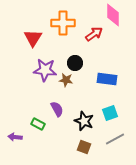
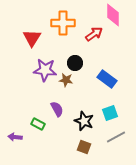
red triangle: moved 1 px left
blue rectangle: rotated 30 degrees clockwise
gray line: moved 1 px right, 2 px up
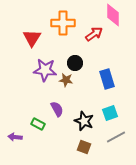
blue rectangle: rotated 36 degrees clockwise
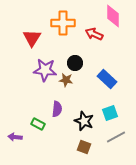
pink diamond: moved 1 px down
red arrow: rotated 120 degrees counterclockwise
blue rectangle: rotated 30 degrees counterclockwise
purple semicircle: rotated 35 degrees clockwise
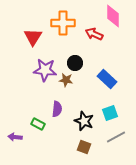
red triangle: moved 1 px right, 1 px up
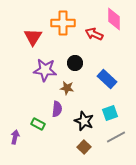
pink diamond: moved 1 px right, 3 px down
brown star: moved 1 px right, 8 px down
purple arrow: rotated 96 degrees clockwise
brown square: rotated 24 degrees clockwise
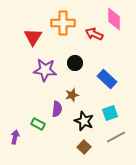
brown star: moved 5 px right, 7 px down; rotated 24 degrees counterclockwise
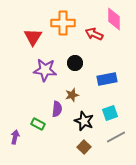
blue rectangle: rotated 54 degrees counterclockwise
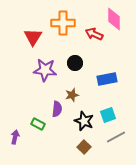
cyan square: moved 2 px left, 2 px down
